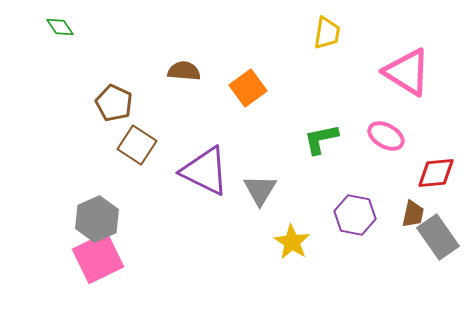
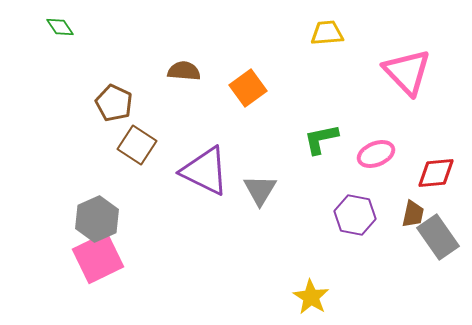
yellow trapezoid: rotated 104 degrees counterclockwise
pink triangle: rotated 14 degrees clockwise
pink ellipse: moved 10 px left, 18 px down; rotated 51 degrees counterclockwise
yellow star: moved 19 px right, 55 px down
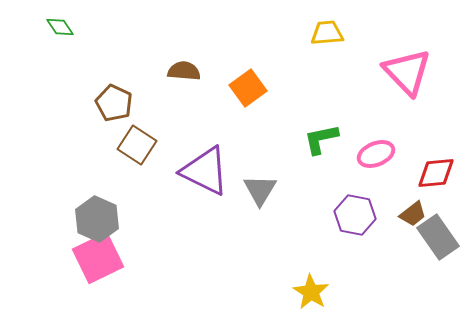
brown trapezoid: rotated 40 degrees clockwise
gray hexagon: rotated 12 degrees counterclockwise
yellow star: moved 5 px up
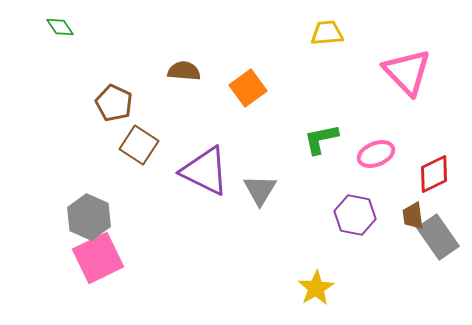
brown square: moved 2 px right
red diamond: moved 2 px left, 1 px down; rotated 21 degrees counterclockwise
brown trapezoid: moved 2 px down; rotated 120 degrees clockwise
gray hexagon: moved 8 px left, 2 px up
yellow star: moved 5 px right, 4 px up; rotated 9 degrees clockwise
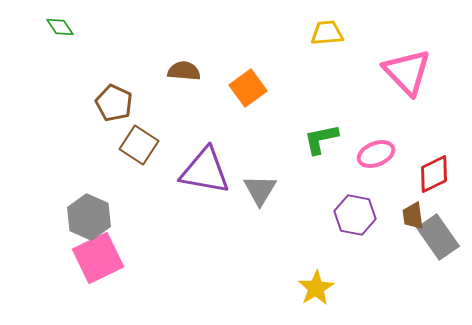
purple triangle: rotated 16 degrees counterclockwise
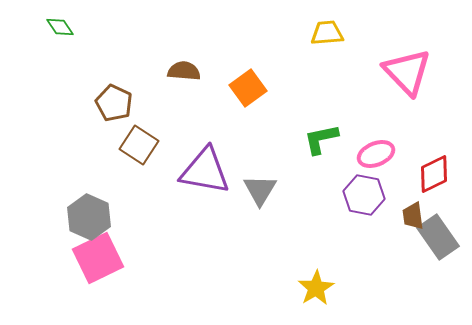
purple hexagon: moved 9 px right, 20 px up
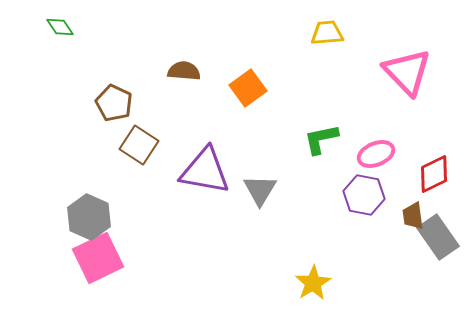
yellow star: moved 3 px left, 5 px up
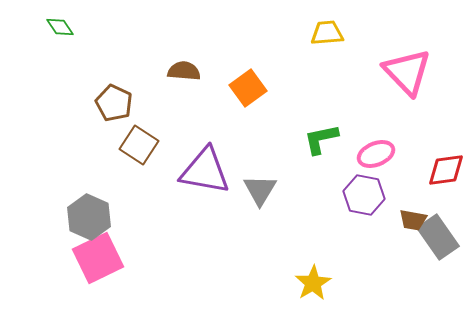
red diamond: moved 12 px right, 4 px up; rotated 18 degrees clockwise
brown trapezoid: moved 4 px down; rotated 72 degrees counterclockwise
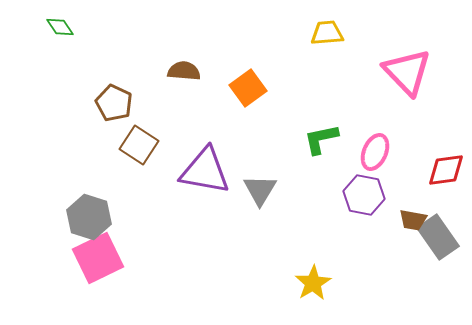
pink ellipse: moved 1 px left, 2 px up; rotated 45 degrees counterclockwise
gray hexagon: rotated 6 degrees counterclockwise
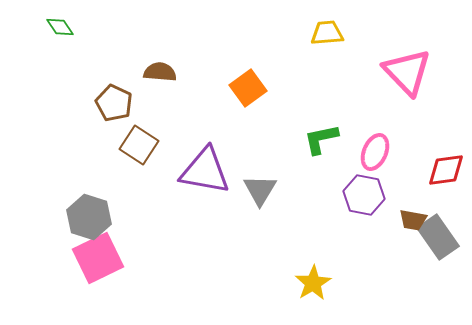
brown semicircle: moved 24 px left, 1 px down
